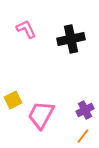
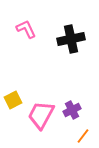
purple cross: moved 13 px left
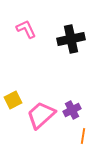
pink trapezoid: rotated 20 degrees clockwise
orange line: rotated 28 degrees counterclockwise
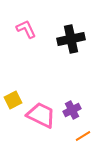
pink trapezoid: rotated 68 degrees clockwise
orange line: rotated 49 degrees clockwise
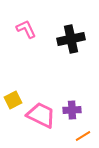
purple cross: rotated 24 degrees clockwise
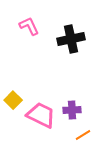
pink L-shape: moved 3 px right, 3 px up
yellow square: rotated 18 degrees counterclockwise
orange line: moved 1 px up
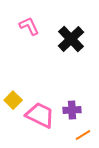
black cross: rotated 32 degrees counterclockwise
pink trapezoid: moved 1 px left
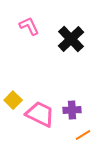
pink trapezoid: moved 1 px up
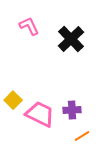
orange line: moved 1 px left, 1 px down
